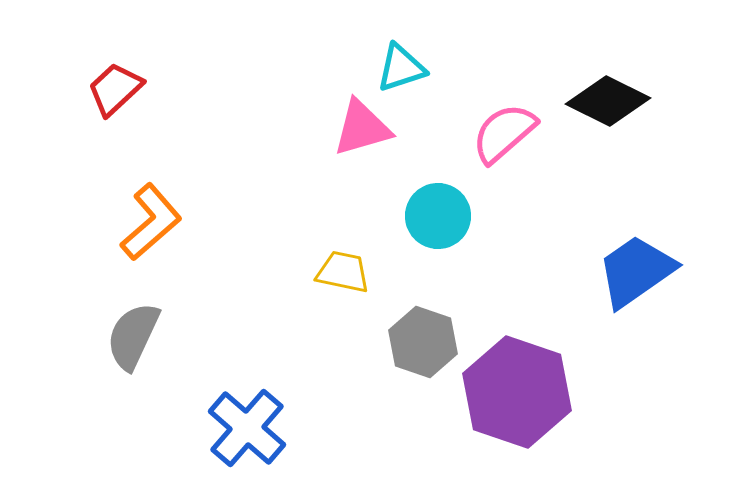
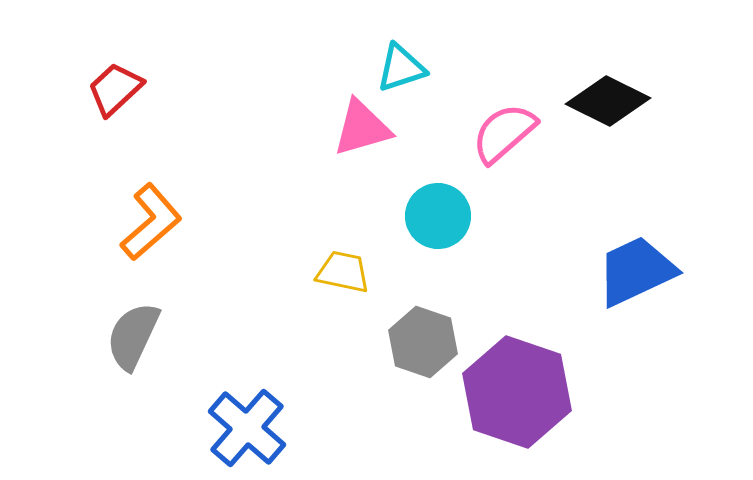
blue trapezoid: rotated 10 degrees clockwise
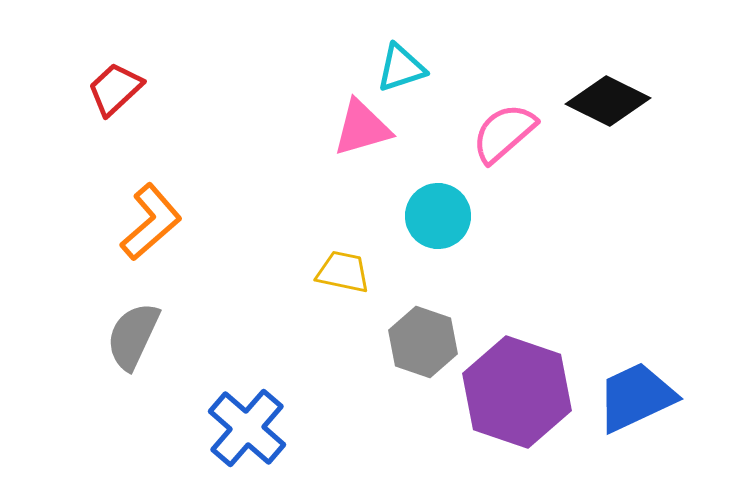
blue trapezoid: moved 126 px down
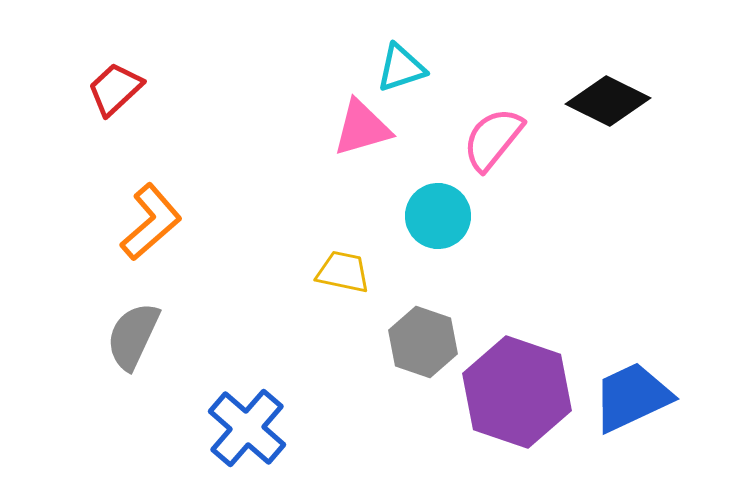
pink semicircle: moved 11 px left, 6 px down; rotated 10 degrees counterclockwise
blue trapezoid: moved 4 px left
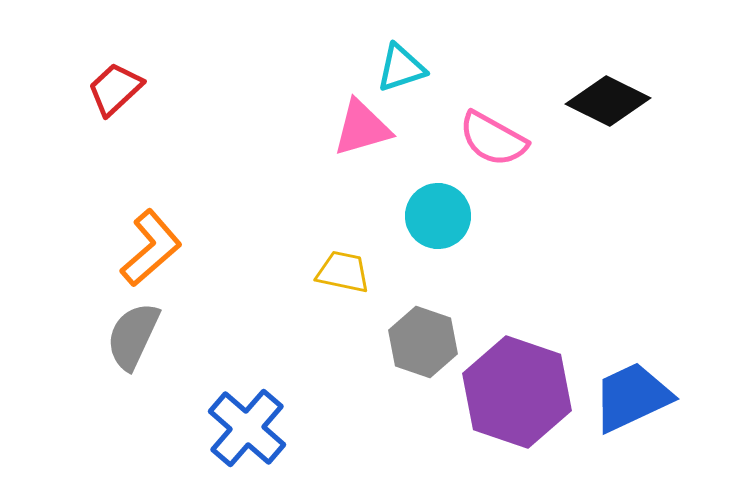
pink semicircle: rotated 100 degrees counterclockwise
orange L-shape: moved 26 px down
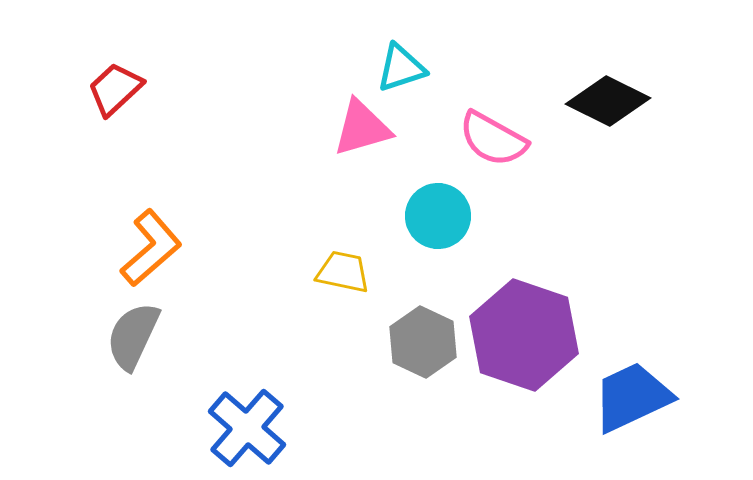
gray hexagon: rotated 6 degrees clockwise
purple hexagon: moved 7 px right, 57 px up
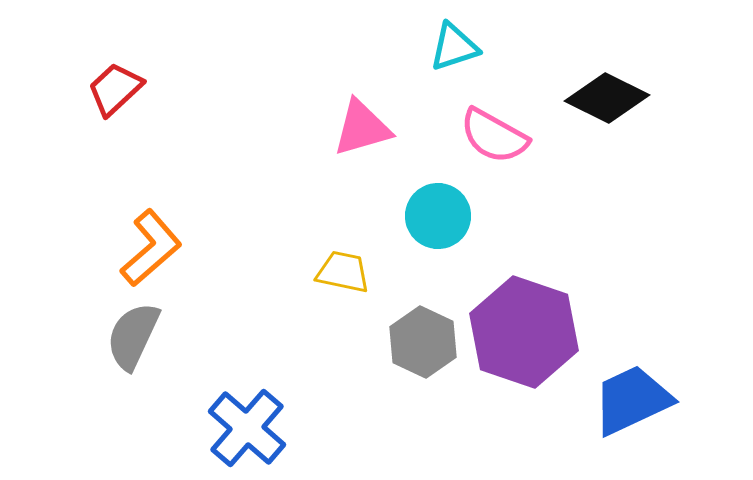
cyan triangle: moved 53 px right, 21 px up
black diamond: moved 1 px left, 3 px up
pink semicircle: moved 1 px right, 3 px up
purple hexagon: moved 3 px up
blue trapezoid: moved 3 px down
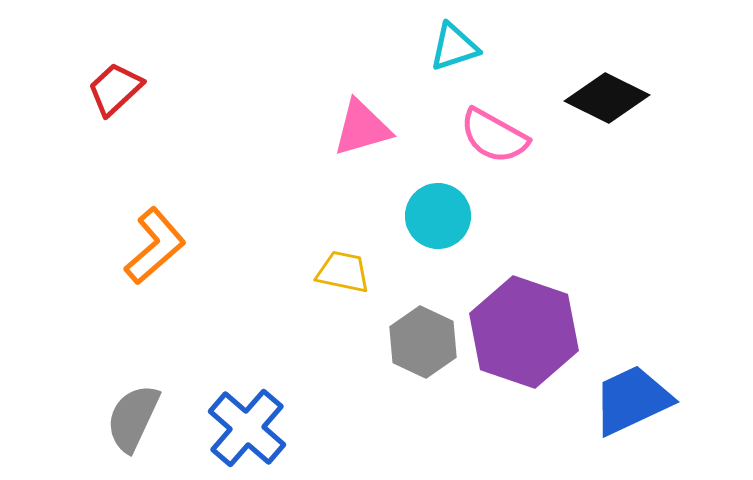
orange L-shape: moved 4 px right, 2 px up
gray semicircle: moved 82 px down
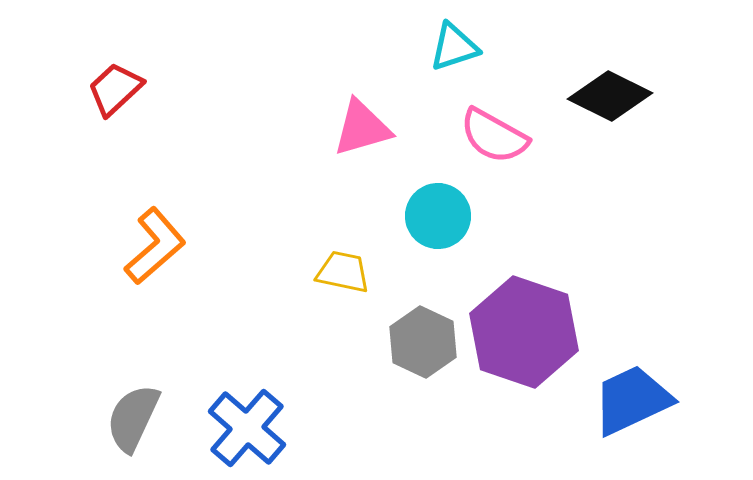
black diamond: moved 3 px right, 2 px up
